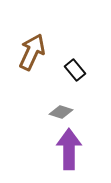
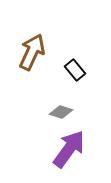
purple arrow: rotated 36 degrees clockwise
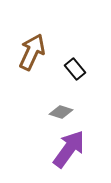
black rectangle: moved 1 px up
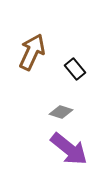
purple arrow: rotated 93 degrees clockwise
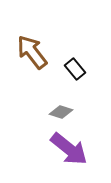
brown arrow: rotated 63 degrees counterclockwise
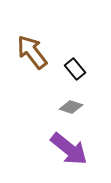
gray diamond: moved 10 px right, 5 px up
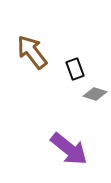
black rectangle: rotated 20 degrees clockwise
gray diamond: moved 24 px right, 13 px up
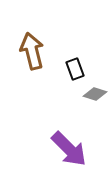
brown arrow: moved 1 px up; rotated 24 degrees clockwise
purple arrow: rotated 6 degrees clockwise
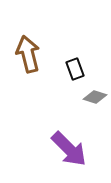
brown arrow: moved 4 px left, 3 px down
gray diamond: moved 3 px down
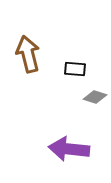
black rectangle: rotated 65 degrees counterclockwise
purple arrow: rotated 141 degrees clockwise
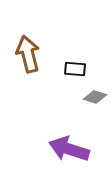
purple arrow: rotated 12 degrees clockwise
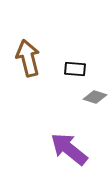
brown arrow: moved 4 px down
purple arrow: rotated 21 degrees clockwise
